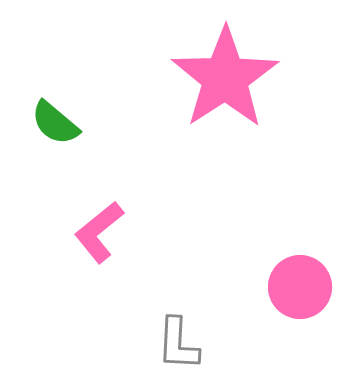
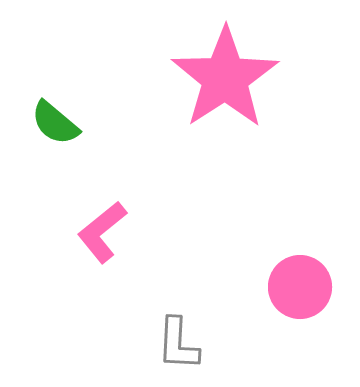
pink L-shape: moved 3 px right
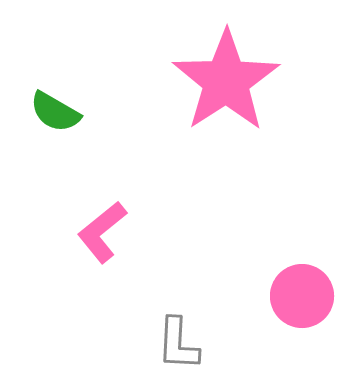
pink star: moved 1 px right, 3 px down
green semicircle: moved 11 px up; rotated 10 degrees counterclockwise
pink circle: moved 2 px right, 9 px down
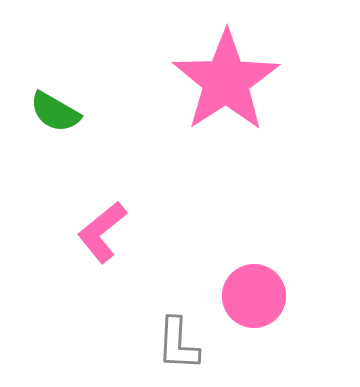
pink circle: moved 48 px left
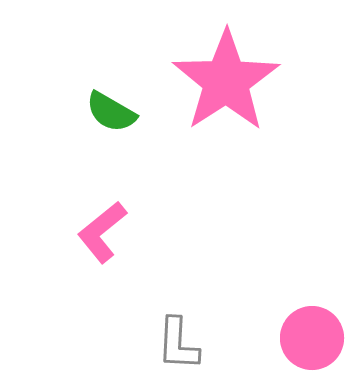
green semicircle: moved 56 px right
pink circle: moved 58 px right, 42 px down
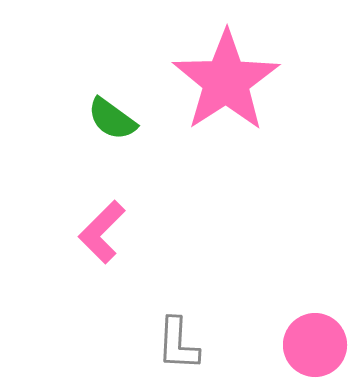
green semicircle: moved 1 px right, 7 px down; rotated 6 degrees clockwise
pink L-shape: rotated 6 degrees counterclockwise
pink circle: moved 3 px right, 7 px down
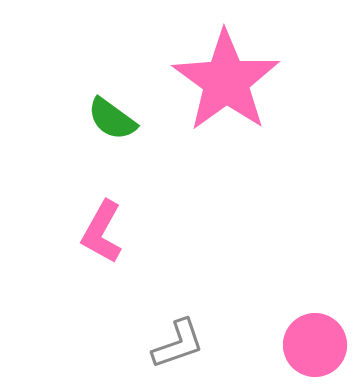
pink star: rotated 3 degrees counterclockwise
pink L-shape: rotated 16 degrees counterclockwise
gray L-shape: rotated 112 degrees counterclockwise
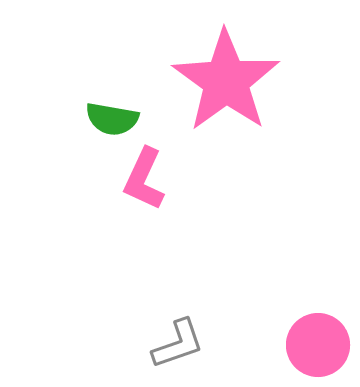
green semicircle: rotated 26 degrees counterclockwise
pink L-shape: moved 42 px right, 53 px up; rotated 4 degrees counterclockwise
pink circle: moved 3 px right
